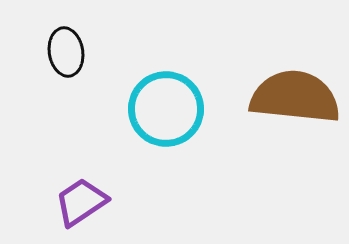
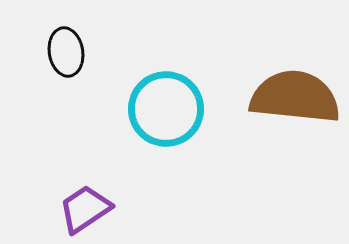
purple trapezoid: moved 4 px right, 7 px down
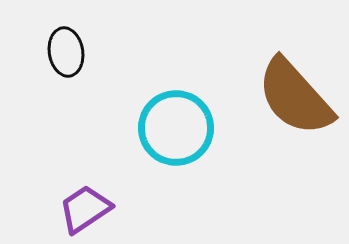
brown semicircle: rotated 138 degrees counterclockwise
cyan circle: moved 10 px right, 19 px down
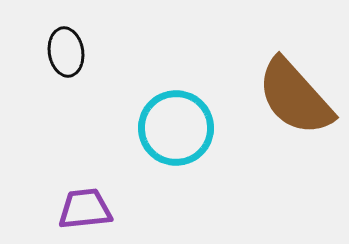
purple trapezoid: rotated 28 degrees clockwise
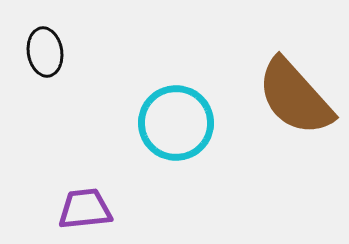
black ellipse: moved 21 px left
cyan circle: moved 5 px up
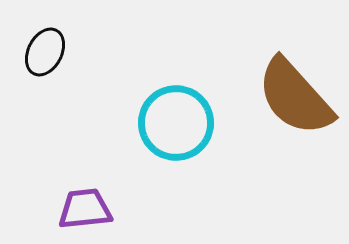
black ellipse: rotated 36 degrees clockwise
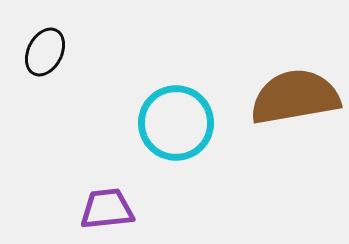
brown semicircle: rotated 122 degrees clockwise
purple trapezoid: moved 22 px right
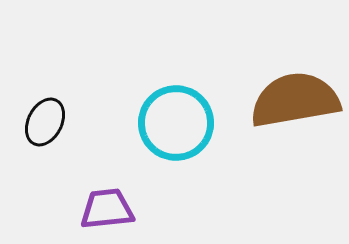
black ellipse: moved 70 px down
brown semicircle: moved 3 px down
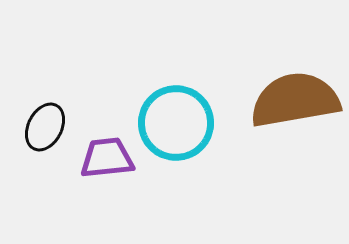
black ellipse: moved 5 px down
purple trapezoid: moved 51 px up
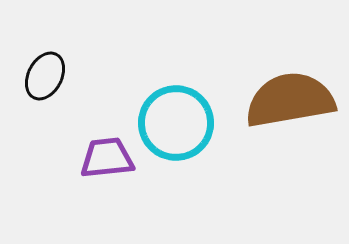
brown semicircle: moved 5 px left
black ellipse: moved 51 px up
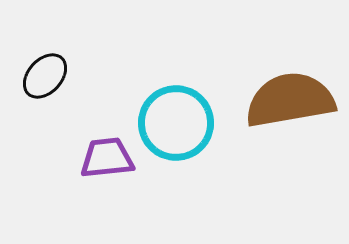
black ellipse: rotated 15 degrees clockwise
